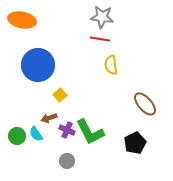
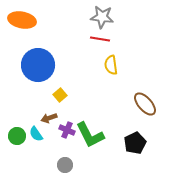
green L-shape: moved 3 px down
gray circle: moved 2 px left, 4 px down
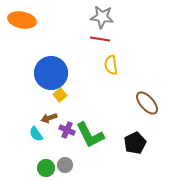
blue circle: moved 13 px right, 8 px down
brown ellipse: moved 2 px right, 1 px up
green circle: moved 29 px right, 32 px down
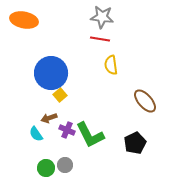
orange ellipse: moved 2 px right
brown ellipse: moved 2 px left, 2 px up
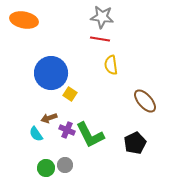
yellow square: moved 10 px right, 1 px up; rotated 16 degrees counterclockwise
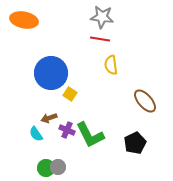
gray circle: moved 7 px left, 2 px down
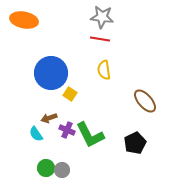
yellow semicircle: moved 7 px left, 5 px down
gray circle: moved 4 px right, 3 px down
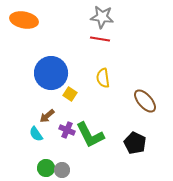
yellow semicircle: moved 1 px left, 8 px down
brown arrow: moved 2 px left, 2 px up; rotated 21 degrees counterclockwise
black pentagon: rotated 20 degrees counterclockwise
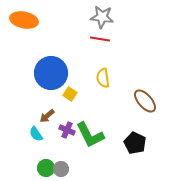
gray circle: moved 1 px left, 1 px up
